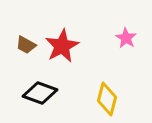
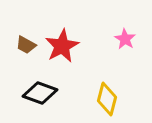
pink star: moved 1 px left, 1 px down
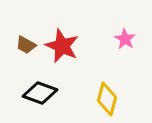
red star: rotated 20 degrees counterclockwise
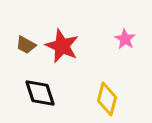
black diamond: rotated 52 degrees clockwise
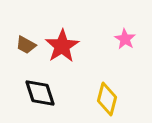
red star: rotated 16 degrees clockwise
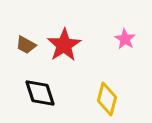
red star: moved 2 px right, 1 px up
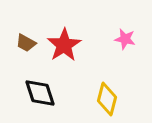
pink star: rotated 20 degrees counterclockwise
brown trapezoid: moved 2 px up
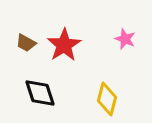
pink star: rotated 10 degrees clockwise
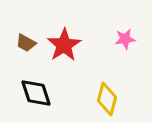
pink star: rotated 30 degrees counterclockwise
black diamond: moved 4 px left
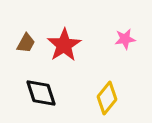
brown trapezoid: rotated 90 degrees counterclockwise
black diamond: moved 5 px right
yellow diamond: moved 1 px up; rotated 24 degrees clockwise
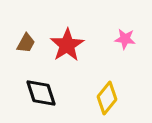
pink star: rotated 15 degrees clockwise
red star: moved 3 px right
